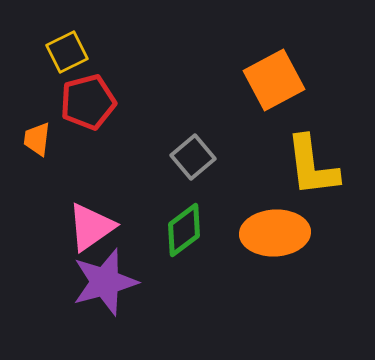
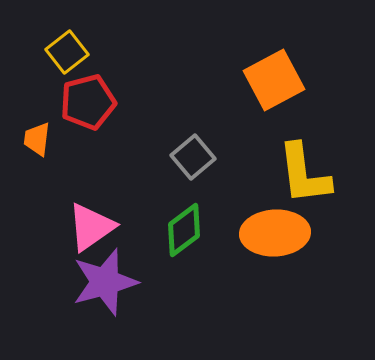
yellow square: rotated 12 degrees counterclockwise
yellow L-shape: moved 8 px left, 8 px down
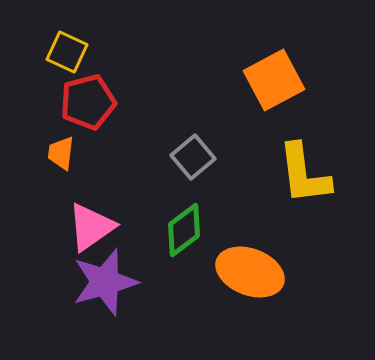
yellow square: rotated 27 degrees counterclockwise
orange trapezoid: moved 24 px right, 14 px down
orange ellipse: moved 25 px left, 39 px down; rotated 24 degrees clockwise
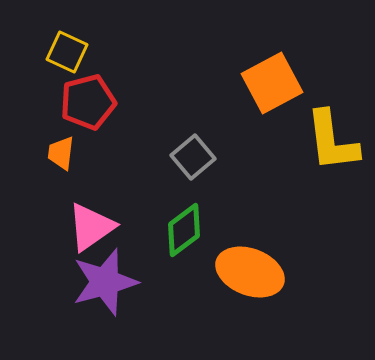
orange square: moved 2 px left, 3 px down
yellow L-shape: moved 28 px right, 33 px up
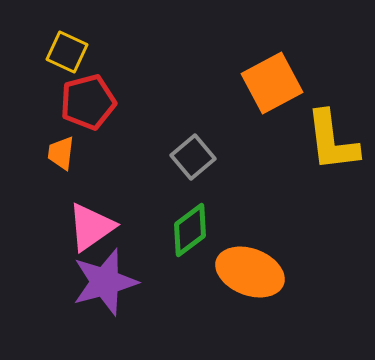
green diamond: moved 6 px right
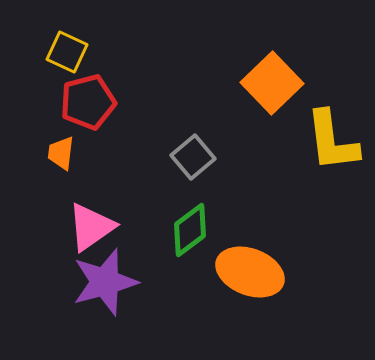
orange square: rotated 16 degrees counterclockwise
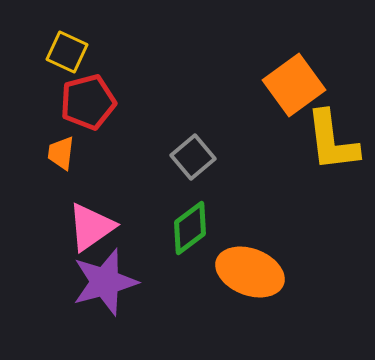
orange square: moved 22 px right, 2 px down; rotated 8 degrees clockwise
green diamond: moved 2 px up
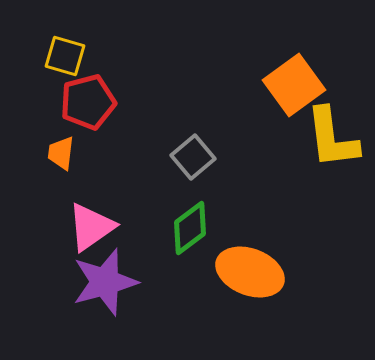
yellow square: moved 2 px left, 4 px down; rotated 9 degrees counterclockwise
yellow L-shape: moved 3 px up
